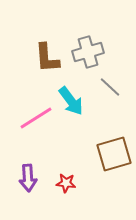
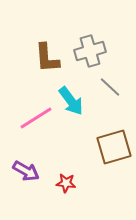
gray cross: moved 2 px right, 1 px up
brown square: moved 7 px up
purple arrow: moved 2 px left, 7 px up; rotated 56 degrees counterclockwise
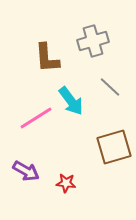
gray cross: moved 3 px right, 10 px up
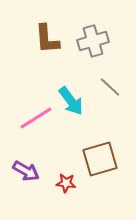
brown L-shape: moved 19 px up
brown square: moved 14 px left, 12 px down
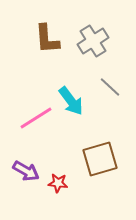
gray cross: rotated 16 degrees counterclockwise
red star: moved 8 px left
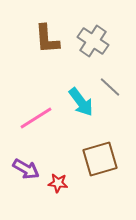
gray cross: rotated 24 degrees counterclockwise
cyan arrow: moved 10 px right, 1 px down
purple arrow: moved 2 px up
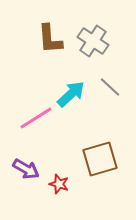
brown L-shape: moved 3 px right
cyan arrow: moved 10 px left, 8 px up; rotated 96 degrees counterclockwise
red star: moved 1 px right, 1 px down; rotated 12 degrees clockwise
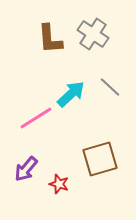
gray cross: moved 7 px up
purple arrow: rotated 100 degrees clockwise
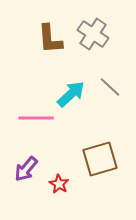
pink line: rotated 32 degrees clockwise
red star: rotated 12 degrees clockwise
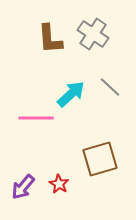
purple arrow: moved 3 px left, 18 px down
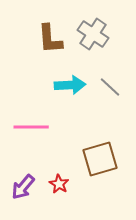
cyan arrow: moved 1 px left, 9 px up; rotated 40 degrees clockwise
pink line: moved 5 px left, 9 px down
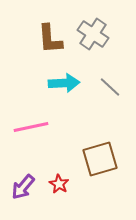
cyan arrow: moved 6 px left, 2 px up
pink line: rotated 12 degrees counterclockwise
